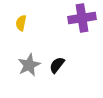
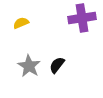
yellow semicircle: rotated 56 degrees clockwise
gray star: moved 1 px down; rotated 15 degrees counterclockwise
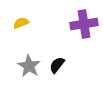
purple cross: moved 2 px right, 6 px down
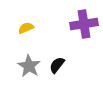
yellow semicircle: moved 5 px right, 5 px down
